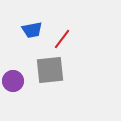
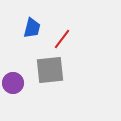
blue trapezoid: moved 2 px up; rotated 65 degrees counterclockwise
purple circle: moved 2 px down
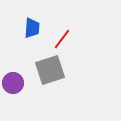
blue trapezoid: rotated 10 degrees counterclockwise
gray square: rotated 12 degrees counterclockwise
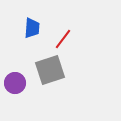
red line: moved 1 px right
purple circle: moved 2 px right
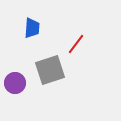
red line: moved 13 px right, 5 px down
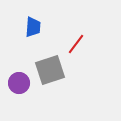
blue trapezoid: moved 1 px right, 1 px up
purple circle: moved 4 px right
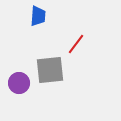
blue trapezoid: moved 5 px right, 11 px up
gray square: rotated 12 degrees clockwise
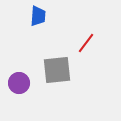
red line: moved 10 px right, 1 px up
gray square: moved 7 px right
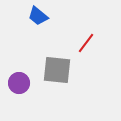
blue trapezoid: rotated 125 degrees clockwise
gray square: rotated 12 degrees clockwise
